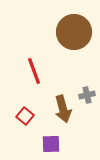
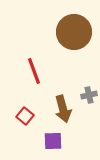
gray cross: moved 2 px right
purple square: moved 2 px right, 3 px up
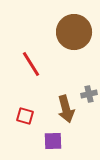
red line: moved 3 px left, 7 px up; rotated 12 degrees counterclockwise
gray cross: moved 1 px up
brown arrow: moved 3 px right
red square: rotated 24 degrees counterclockwise
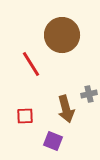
brown circle: moved 12 px left, 3 px down
red square: rotated 18 degrees counterclockwise
purple square: rotated 24 degrees clockwise
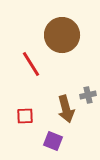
gray cross: moved 1 px left, 1 px down
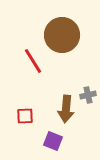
red line: moved 2 px right, 3 px up
brown arrow: rotated 20 degrees clockwise
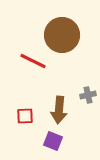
red line: rotated 32 degrees counterclockwise
brown arrow: moved 7 px left, 1 px down
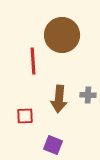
red line: rotated 60 degrees clockwise
gray cross: rotated 14 degrees clockwise
brown arrow: moved 11 px up
purple square: moved 4 px down
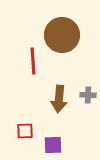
red square: moved 15 px down
purple square: rotated 24 degrees counterclockwise
